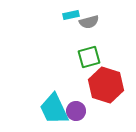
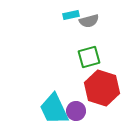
gray semicircle: moved 1 px up
red hexagon: moved 4 px left, 3 px down
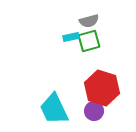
cyan rectangle: moved 22 px down
green square: moved 16 px up
purple circle: moved 18 px right
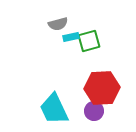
gray semicircle: moved 31 px left, 3 px down
red hexagon: rotated 20 degrees counterclockwise
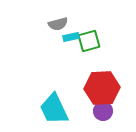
purple circle: moved 9 px right
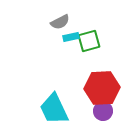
gray semicircle: moved 2 px right, 2 px up; rotated 12 degrees counterclockwise
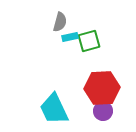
gray semicircle: rotated 48 degrees counterclockwise
cyan rectangle: moved 1 px left
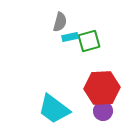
cyan trapezoid: rotated 28 degrees counterclockwise
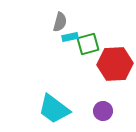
green square: moved 1 px left, 3 px down
red hexagon: moved 13 px right, 24 px up
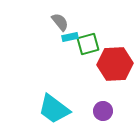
gray semicircle: rotated 54 degrees counterclockwise
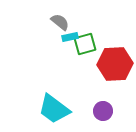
gray semicircle: rotated 12 degrees counterclockwise
green square: moved 3 px left
